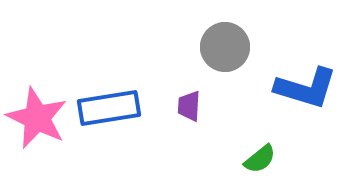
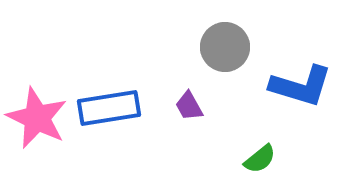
blue L-shape: moved 5 px left, 2 px up
purple trapezoid: rotated 32 degrees counterclockwise
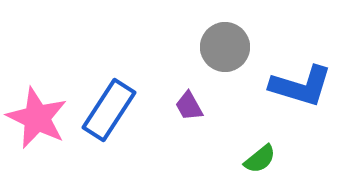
blue rectangle: moved 2 px down; rotated 48 degrees counterclockwise
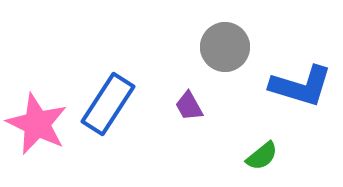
blue rectangle: moved 1 px left, 6 px up
pink star: moved 6 px down
green semicircle: moved 2 px right, 3 px up
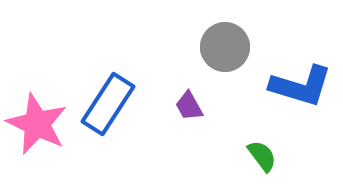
green semicircle: rotated 88 degrees counterclockwise
